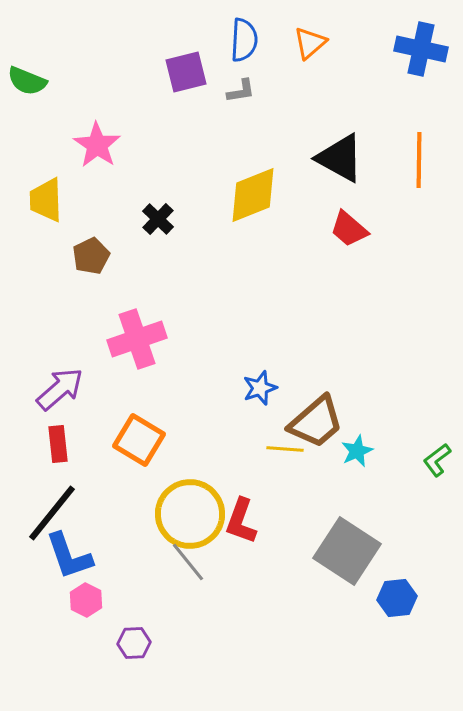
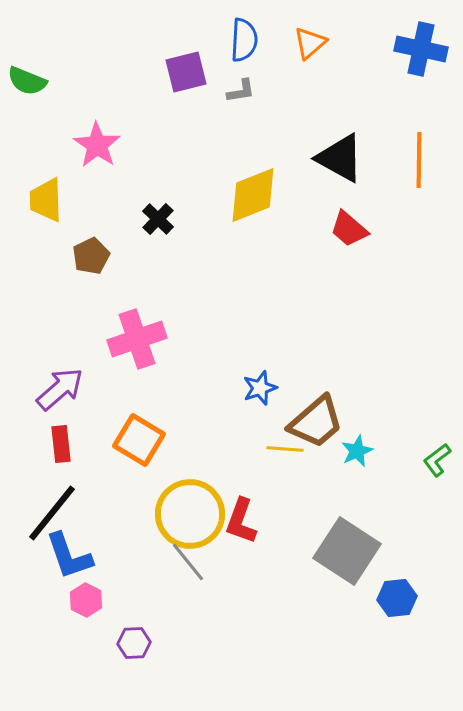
red rectangle: moved 3 px right
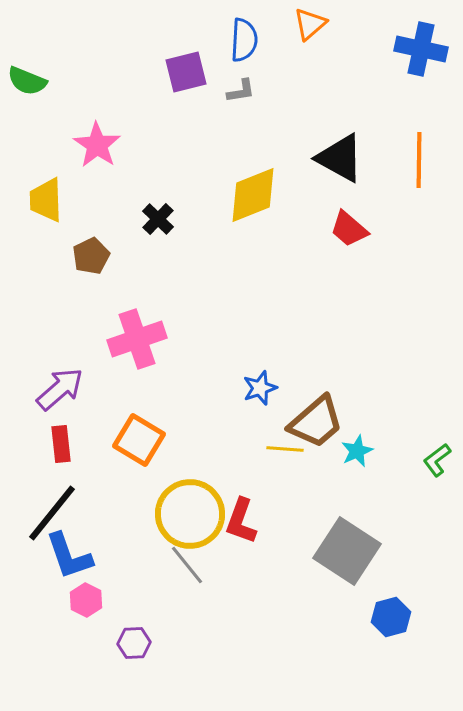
orange triangle: moved 19 px up
gray line: moved 1 px left, 3 px down
blue hexagon: moved 6 px left, 19 px down; rotated 9 degrees counterclockwise
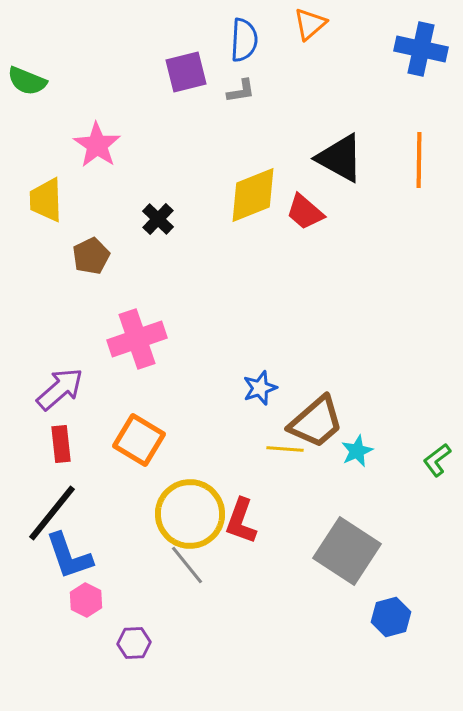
red trapezoid: moved 44 px left, 17 px up
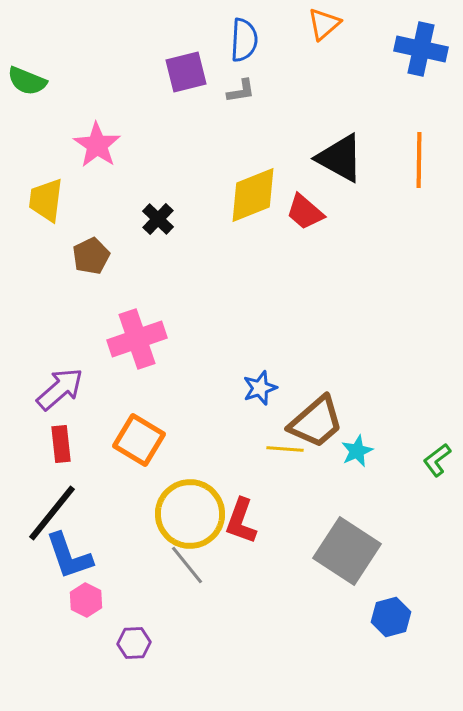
orange triangle: moved 14 px right
yellow trapezoid: rotated 9 degrees clockwise
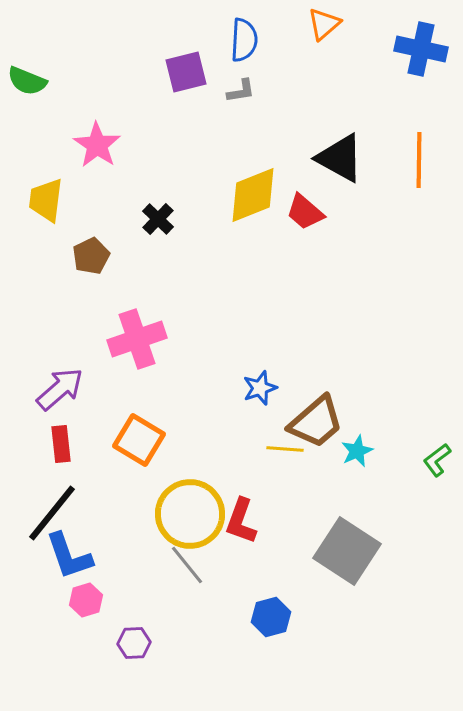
pink hexagon: rotated 16 degrees clockwise
blue hexagon: moved 120 px left
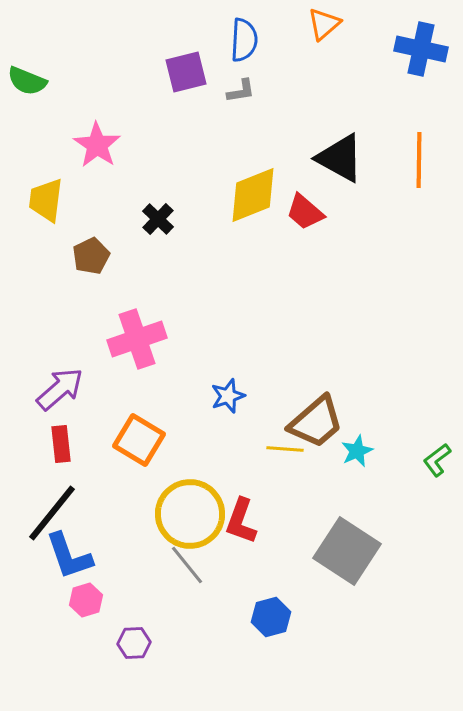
blue star: moved 32 px left, 8 px down
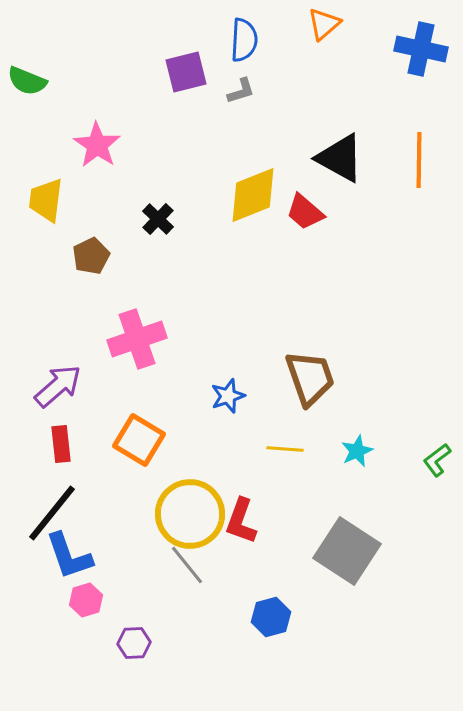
gray L-shape: rotated 8 degrees counterclockwise
purple arrow: moved 2 px left, 3 px up
brown trapezoid: moved 6 px left, 44 px up; rotated 68 degrees counterclockwise
